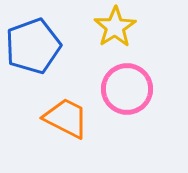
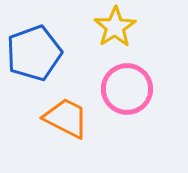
blue pentagon: moved 1 px right, 7 px down
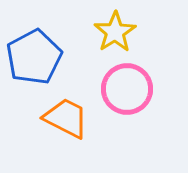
yellow star: moved 5 px down
blue pentagon: moved 4 px down; rotated 8 degrees counterclockwise
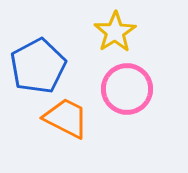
blue pentagon: moved 4 px right, 9 px down
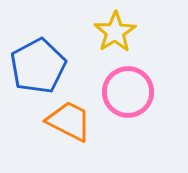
pink circle: moved 1 px right, 3 px down
orange trapezoid: moved 3 px right, 3 px down
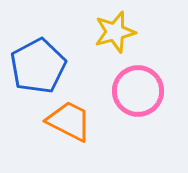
yellow star: rotated 18 degrees clockwise
pink circle: moved 10 px right, 1 px up
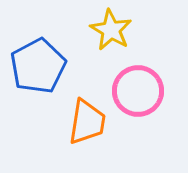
yellow star: moved 4 px left, 2 px up; rotated 27 degrees counterclockwise
orange trapezoid: moved 18 px right, 1 px down; rotated 72 degrees clockwise
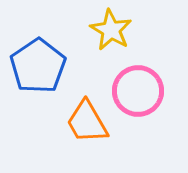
blue pentagon: rotated 6 degrees counterclockwise
orange trapezoid: rotated 141 degrees clockwise
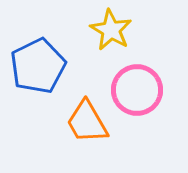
blue pentagon: rotated 8 degrees clockwise
pink circle: moved 1 px left, 1 px up
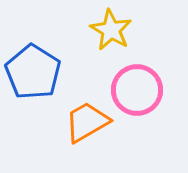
blue pentagon: moved 5 px left, 6 px down; rotated 14 degrees counterclockwise
orange trapezoid: rotated 90 degrees clockwise
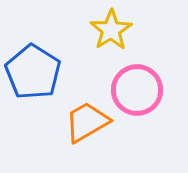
yellow star: rotated 9 degrees clockwise
